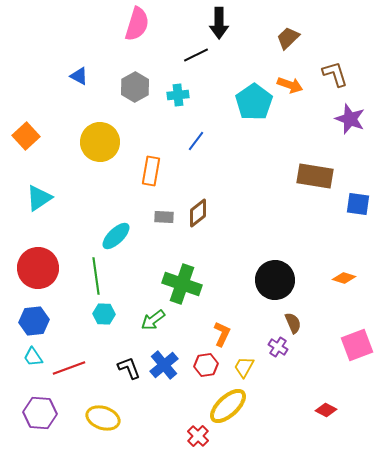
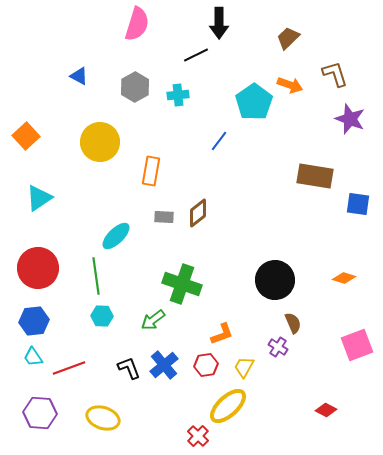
blue line at (196, 141): moved 23 px right
cyan hexagon at (104, 314): moved 2 px left, 2 px down
orange L-shape at (222, 334): rotated 45 degrees clockwise
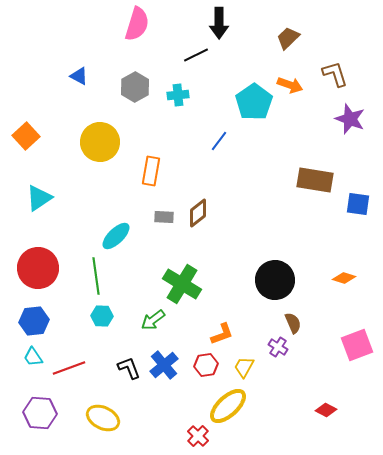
brown rectangle at (315, 176): moved 4 px down
green cross at (182, 284): rotated 12 degrees clockwise
yellow ellipse at (103, 418): rotated 8 degrees clockwise
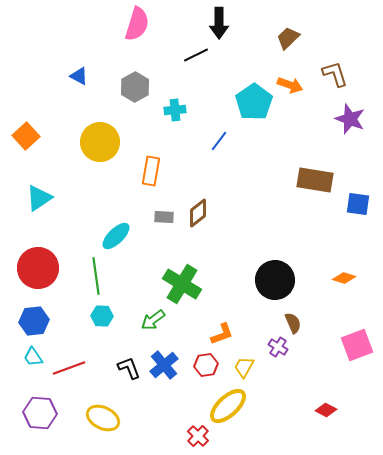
cyan cross at (178, 95): moved 3 px left, 15 px down
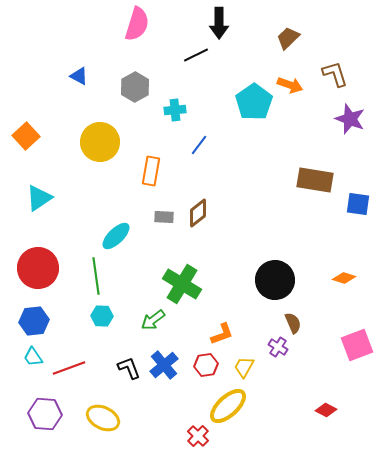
blue line at (219, 141): moved 20 px left, 4 px down
purple hexagon at (40, 413): moved 5 px right, 1 px down
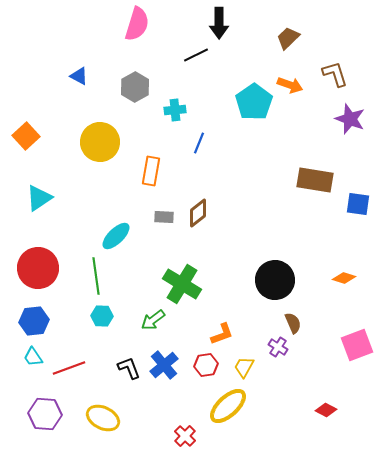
blue line at (199, 145): moved 2 px up; rotated 15 degrees counterclockwise
red cross at (198, 436): moved 13 px left
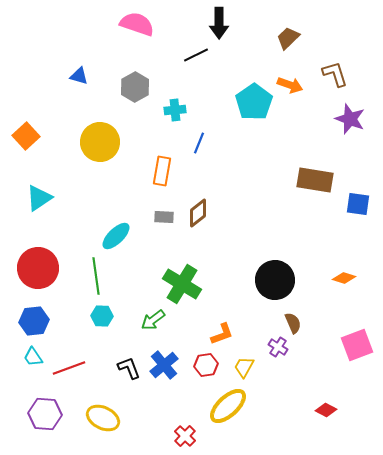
pink semicircle at (137, 24): rotated 88 degrees counterclockwise
blue triangle at (79, 76): rotated 12 degrees counterclockwise
orange rectangle at (151, 171): moved 11 px right
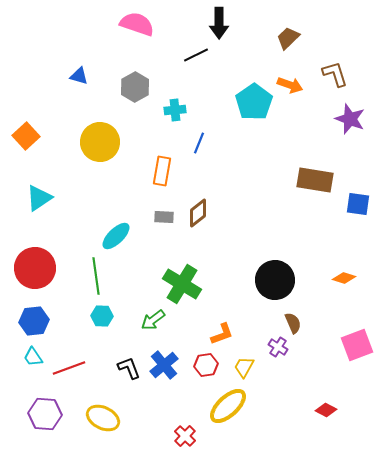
red circle at (38, 268): moved 3 px left
